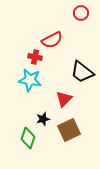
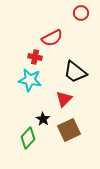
red semicircle: moved 2 px up
black trapezoid: moved 7 px left
black star: rotated 24 degrees counterclockwise
green diamond: rotated 25 degrees clockwise
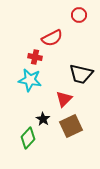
red circle: moved 2 px left, 2 px down
black trapezoid: moved 6 px right, 2 px down; rotated 25 degrees counterclockwise
brown square: moved 2 px right, 4 px up
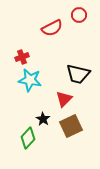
red semicircle: moved 10 px up
red cross: moved 13 px left; rotated 32 degrees counterclockwise
black trapezoid: moved 3 px left
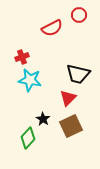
red triangle: moved 4 px right, 1 px up
